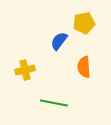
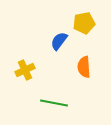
yellow cross: rotated 12 degrees counterclockwise
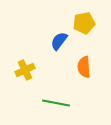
green line: moved 2 px right
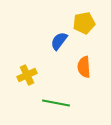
yellow cross: moved 2 px right, 5 px down
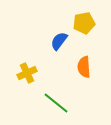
yellow cross: moved 2 px up
green line: rotated 28 degrees clockwise
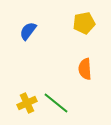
blue semicircle: moved 31 px left, 10 px up
orange semicircle: moved 1 px right, 2 px down
yellow cross: moved 30 px down
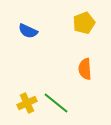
yellow pentagon: rotated 10 degrees counterclockwise
blue semicircle: rotated 102 degrees counterclockwise
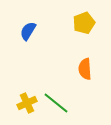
blue semicircle: rotated 96 degrees clockwise
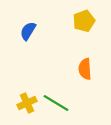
yellow pentagon: moved 2 px up
green line: rotated 8 degrees counterclockwise
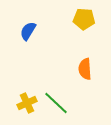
yellow pentagon: moved 2 px up; rotated 25 degrees clockwise
green line: rotated 12 degrees clockwise
